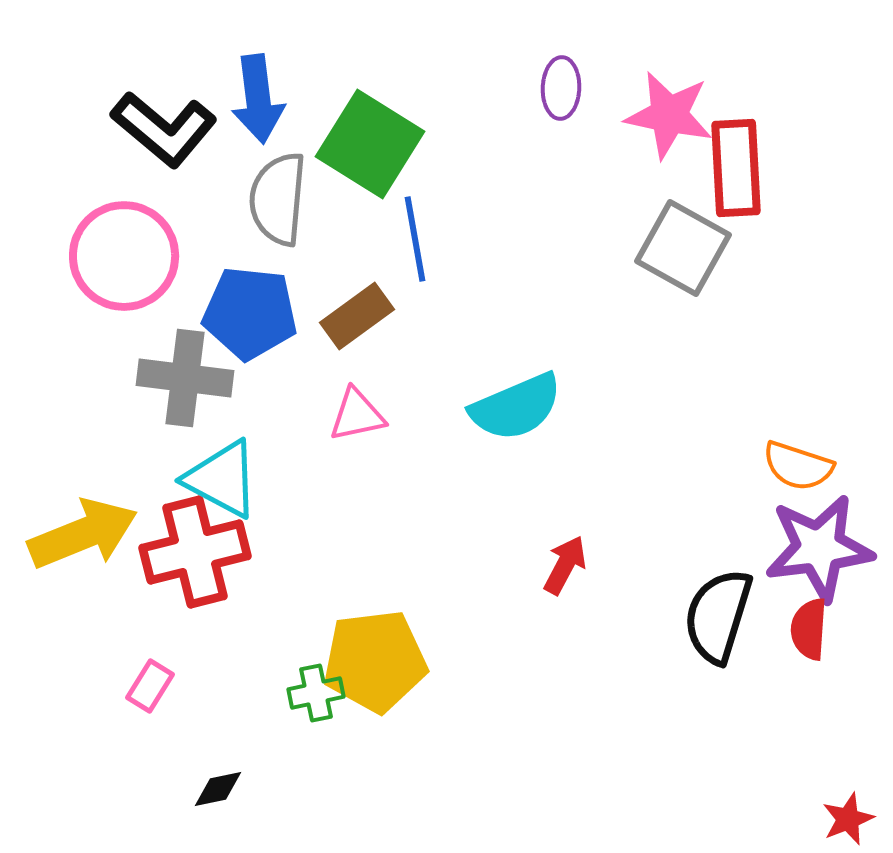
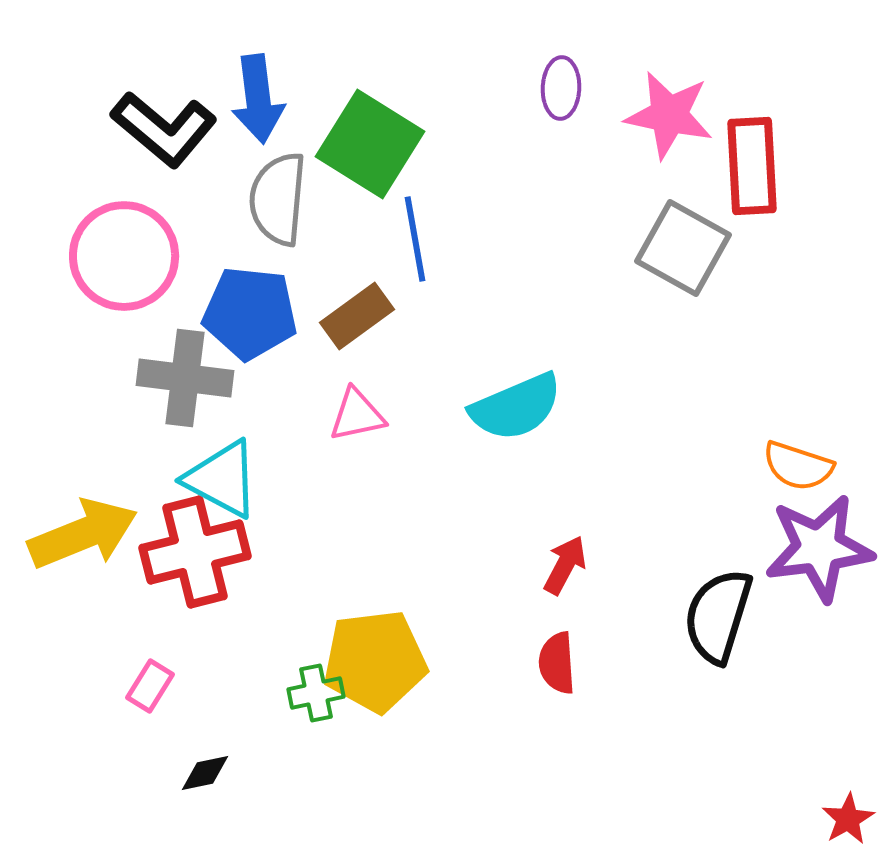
red rectangle: moved 16 px right, 2 px up
red semicircle: moved 252 px left, 34 px down; rotated 8 degrees counterclockwise
black diamond: moved 13 px left, 16 px up
red star: rotated 8 degrees counterclockwise
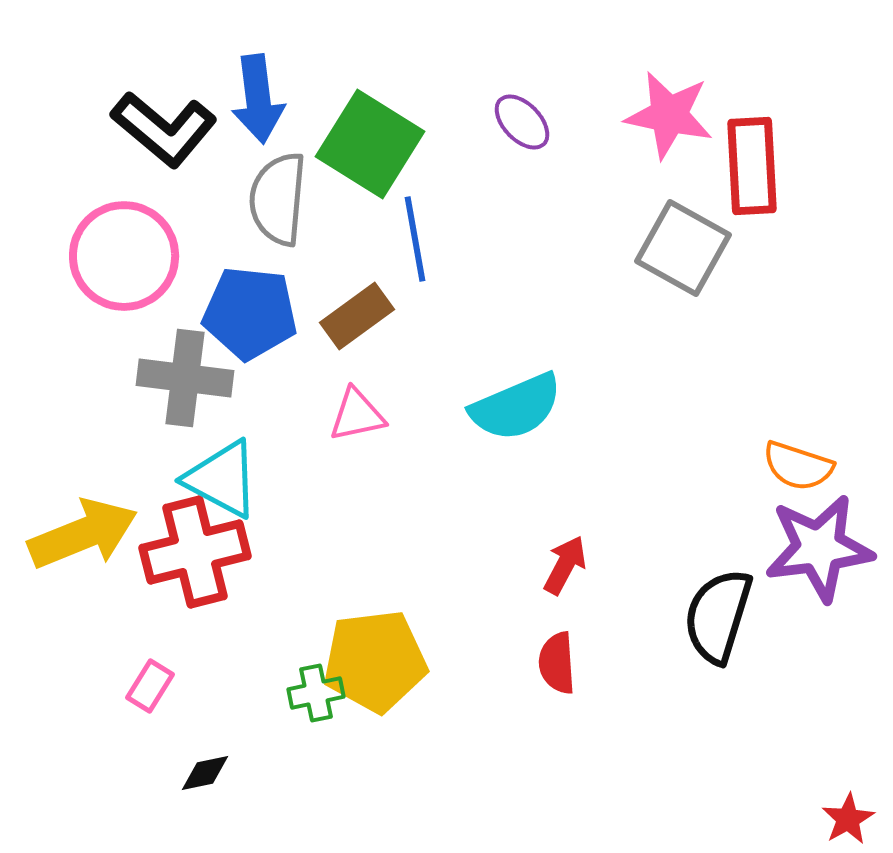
purple ellipse: moved 39 px left, 34 px down; rotated 46 degrees counterclockwise
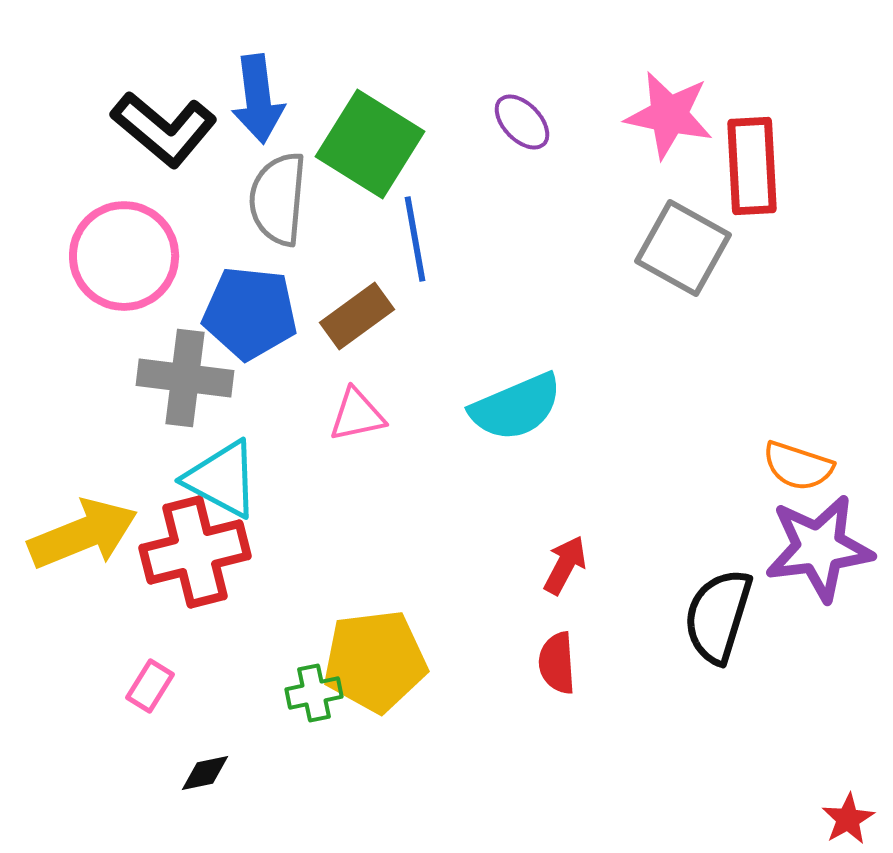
green cross: moved 2 px left
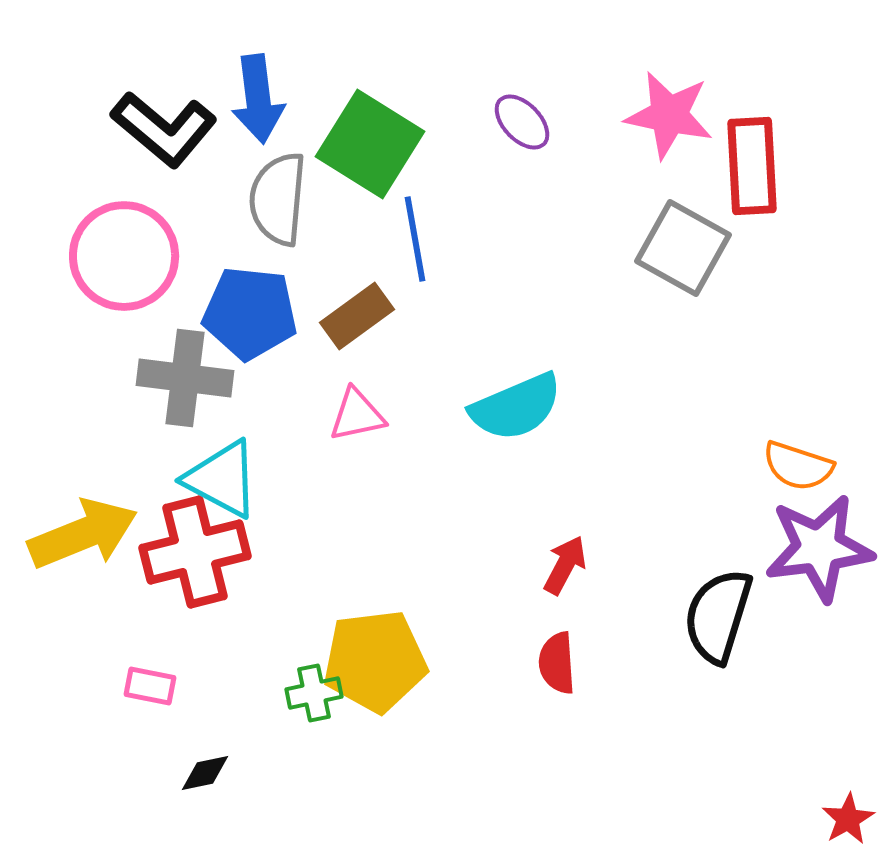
pink rectangle: rotated 69 degrees clockwise
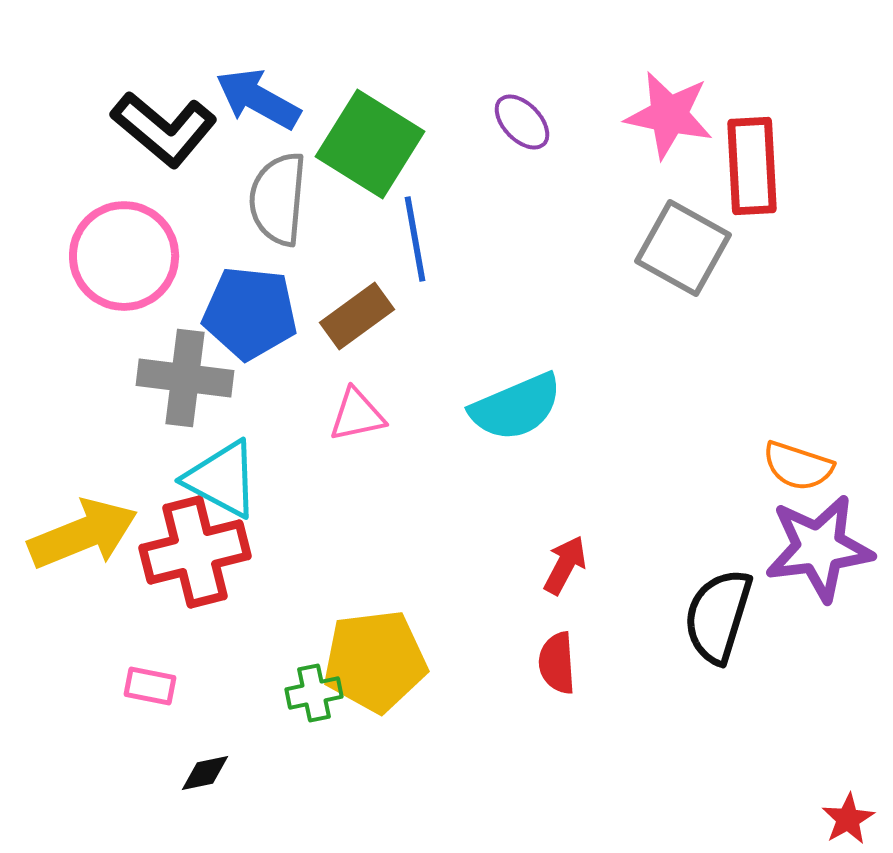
blue arrow: rotated 126 degrees clockwise
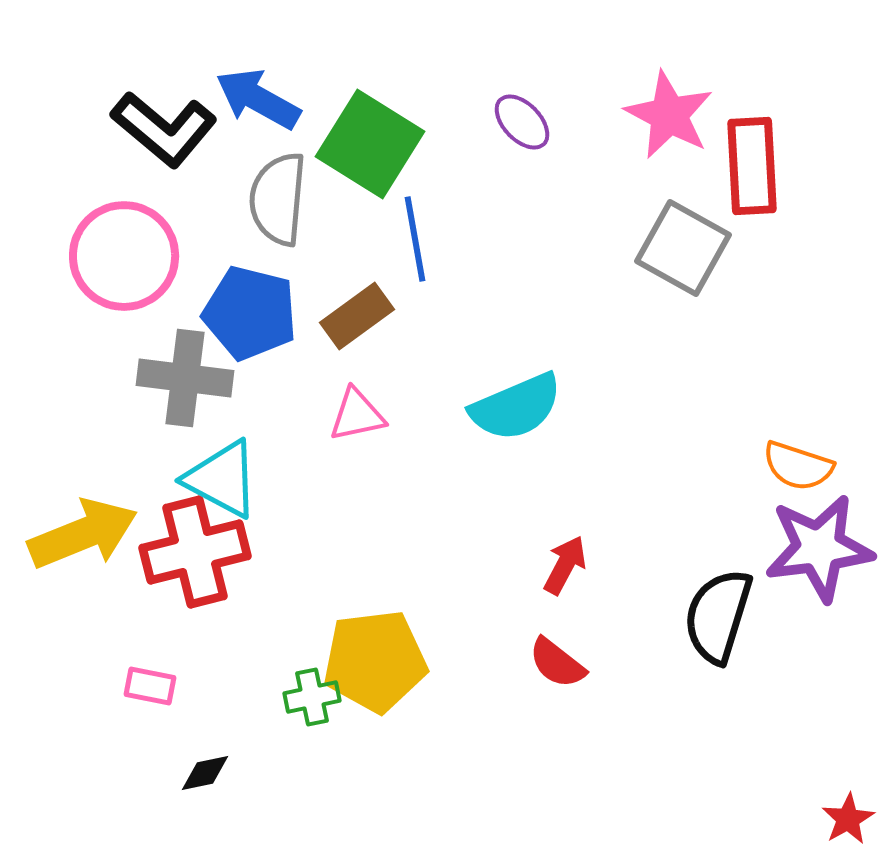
pink star: rotated 16 degrees clockwise
blue pentagon: rotated 8 degrees clockwise
red semicircle: rotated 48 degrees counterclockwise
green cross: moved 2 px left, 4 px down
